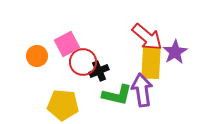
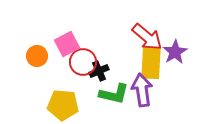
green L-shape: moved 3 px left, 1 px up
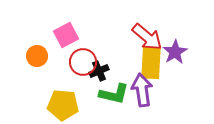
pink square: moved 1 px left, 9 px up
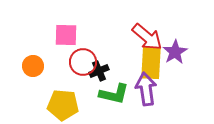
pink square: rotated 30 degrees clockwise
orange circle: moved 4 px left, 10 px down
purple arrow: moved 4 px right, 1 px up
